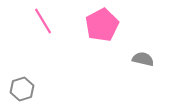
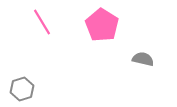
pink line: moved 1 px left, 1 px down
pink pentagon: rotated 12 degrees counterclockwise
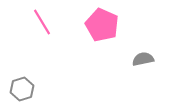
pink pentagon: rotated 8 degrees counterclockwise
gray semicircle: rotated 25 degrees counterclockwise
